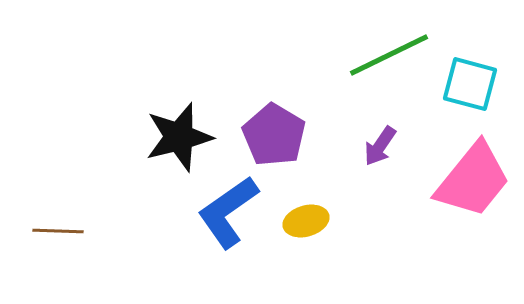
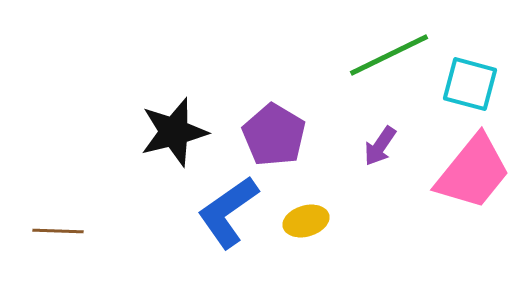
black star: moved 5 px left, 5 px up
pink trapezoid: moved 8 px up
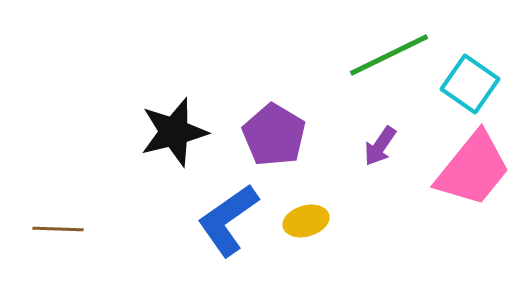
cyan square: rotated 20 degrees clockwise
pink trapezoid: moved 3 px up
blue L-shape: moved 8 px down
brown line: moved 2 px up
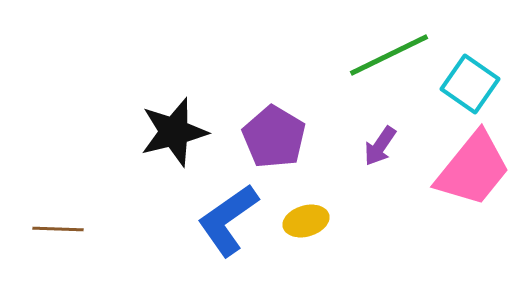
purple pentagon: moved 2 px down
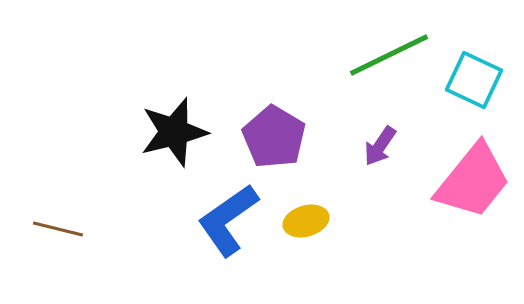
cyan square: moved 4 px right, 4 px up; rotated 10 degrees counterclockwise
pink trapezoid: moved 12 px down
brown line: rotated 12 degrees clockwise
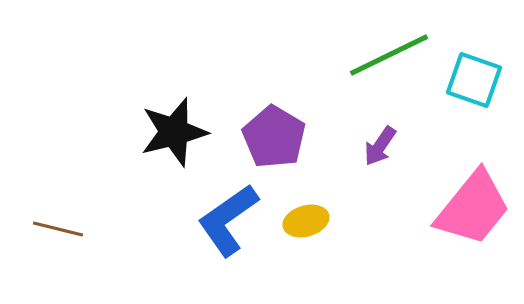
cyan square: rotated 6 degrees counterclockwise
pink trapezoid: moved 27 px down
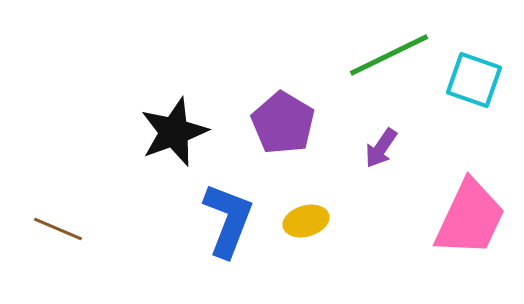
black star: rotated 6 degrees counterclockwise
purple pentagon: moved 9 px right, 14 px up
purple arrow: moved 1 px right, 2 px down
pink trapezoid: moved 3 px left, 10 px down; rotated 14 degrees counterclockwise
blue L-shape: rotated 146 degrees clockwise
brown line: rotated 9 degrees clockwise
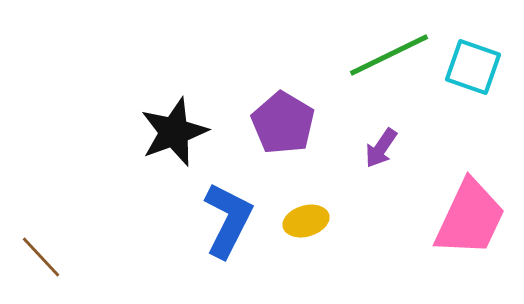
cyan square: moved 1 px left, 13 px up
blue L-shape: rotated 6 degrees clockwise
brown line: moved 17 px left, 28 px down; rotated 24 degrees clockwise
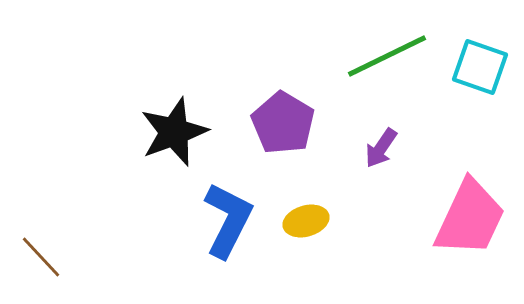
green line: moved 2 px left, 1 px down
cyan square: moved 7 px right
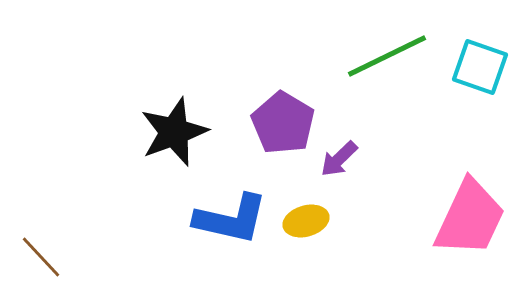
purple arrow: moved 42 px left, 11 px down; rotated 12 degrees clockwise
blue L-shape: moved 3 px right, 1 px up; rotated 76 degrees clockwise
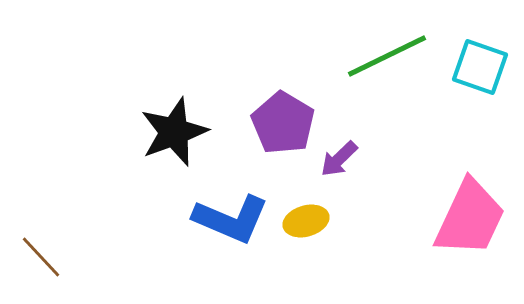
blue L-shape: rotated 10 degrees clockwise
